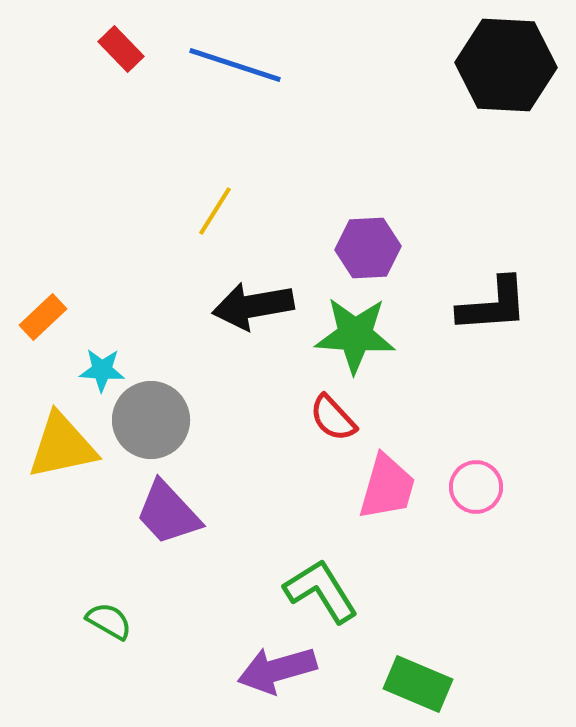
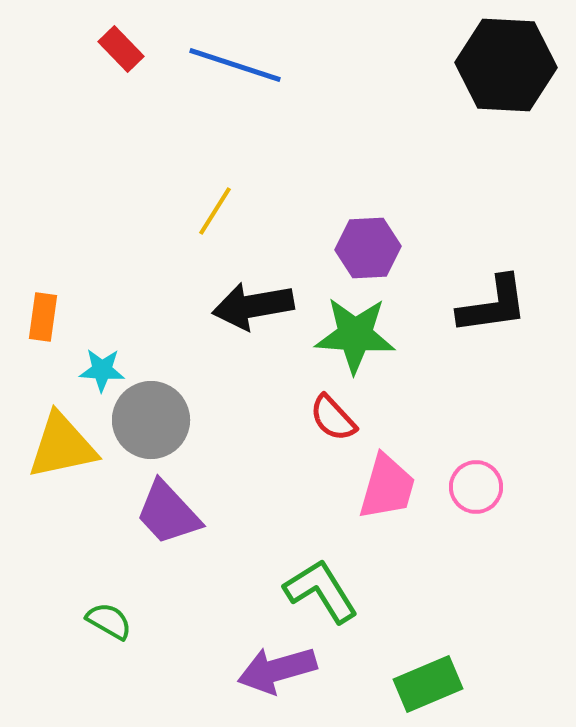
black L-shape: rotated 4 degrees counterclockwise
orange rectangle: rotated 39 degrees counterclockwise
green rectangle: moved 10 px right; rotated 46 degrees counterclockwise
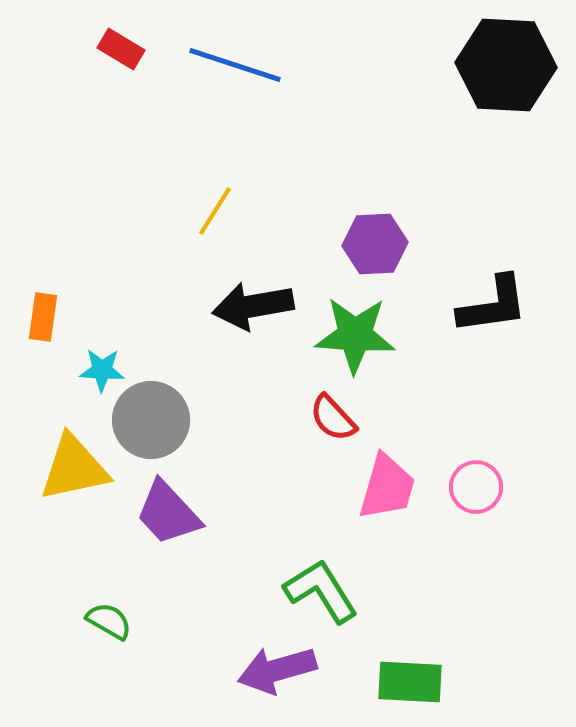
red rectangle: rotated 15 degrees counterclockwise
purple hexagon: moved 7 px right, 4 px up
yellow triangle: moved 12 px right, 22 px down
green rectangle: moved 18 px left, 2 px up; rotated 26 degrees clockwise
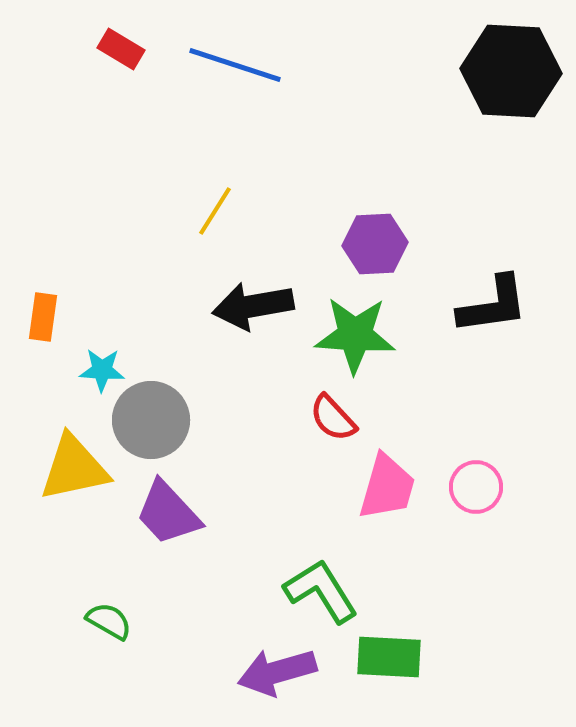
black hexagon: moved 5 px right, 6 px down
purple arrow: moved 2 px down
green rectangle: moved 21 px left, 25 px up
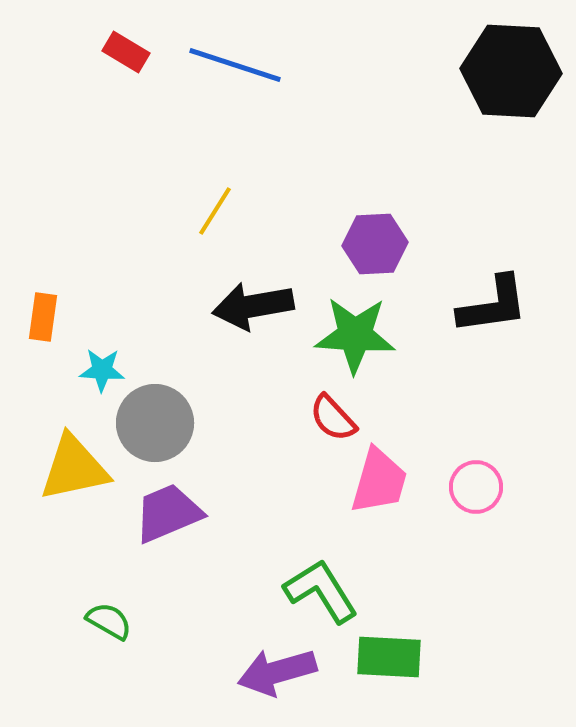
red rectangle: moved 5 px right, 3 px down
gray circle: moved 4 px right, 3 px down
pink trapezoid: moved 8 px left, 6 px up
purple trapezoid: rotated 110 degrees clockwise
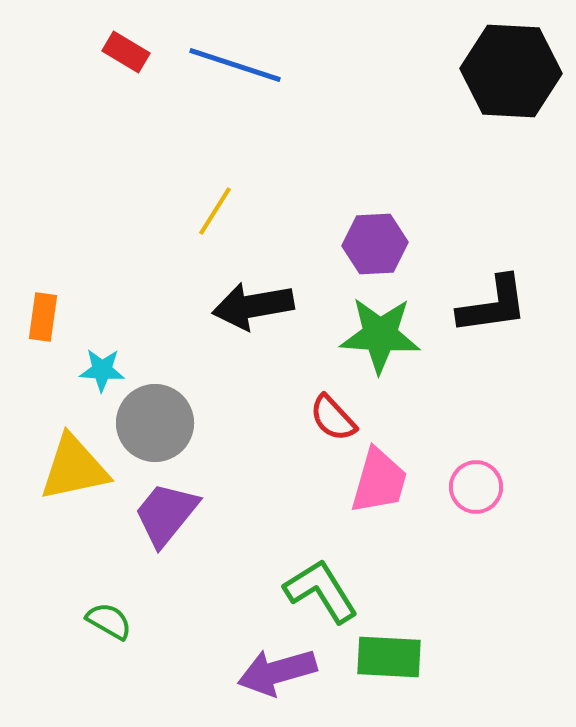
green star: moved 25 px right
purple trapezoid: moved 2 px left, 1 px down; rotated 28 degrees counterclockwise
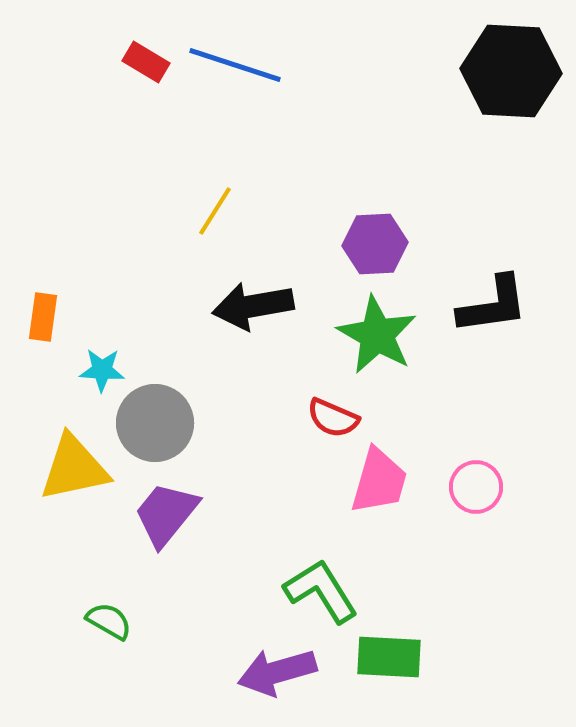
red rectangle: moved 20 px right, 10 px down
green star: moved 3 px left; rotated 26 degrees clockwise
red semicircle: rotated 24 degrees counterclockwise
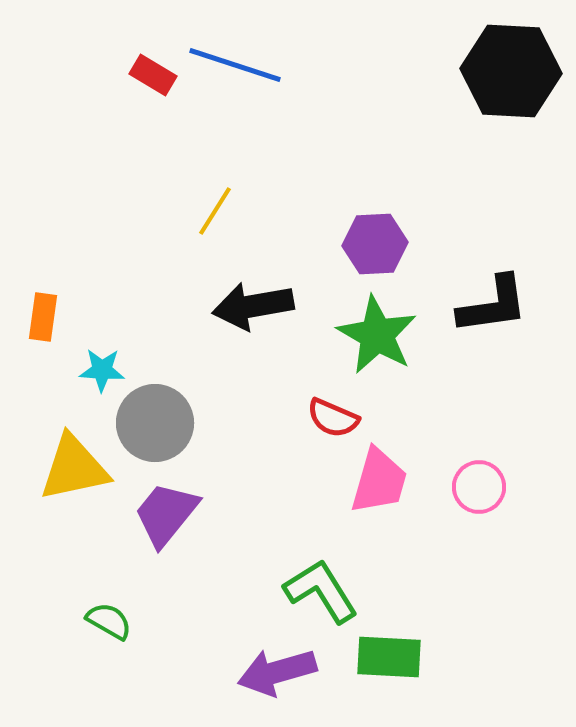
red rectangle: moved 7 px right, 13 px down
pink circle: moved 3 px right
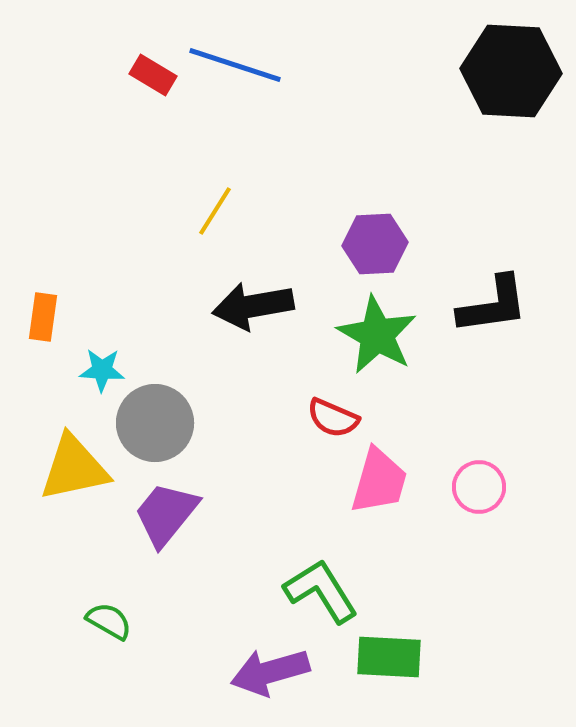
purple arrow: moved 7 px left
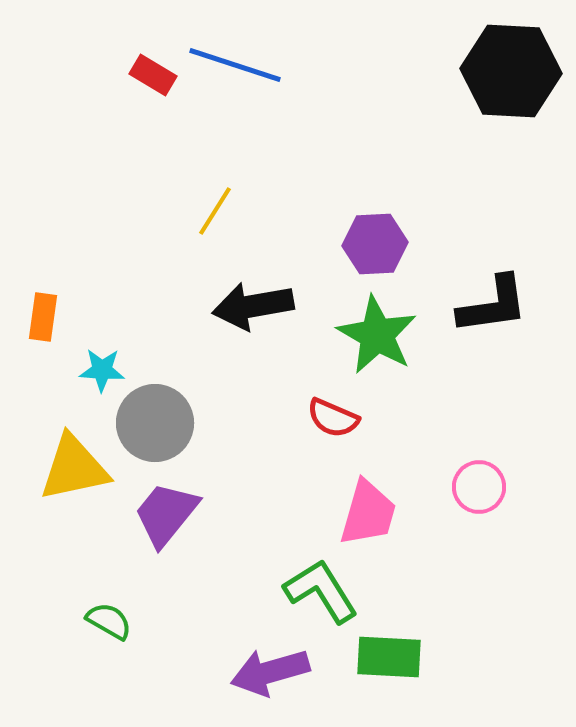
pink trapezoid: moved 11 px left, 32 px down
